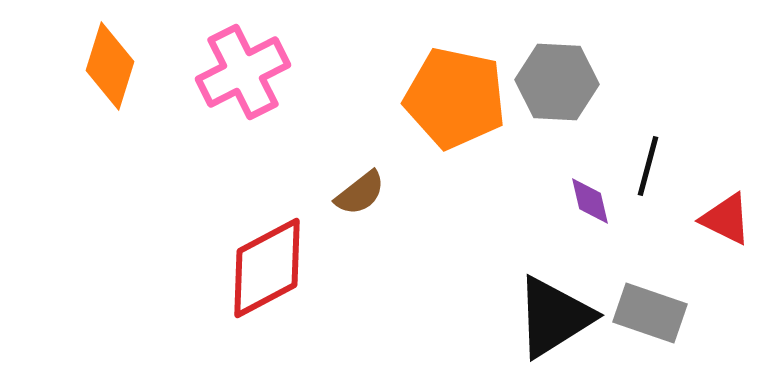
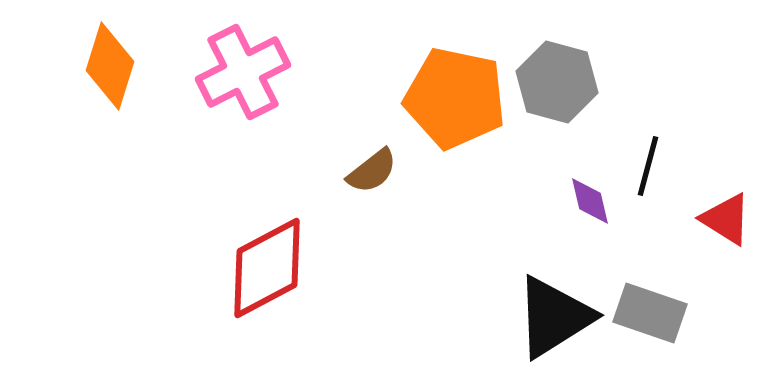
gray hexagon: rotated 12 degrees clockwise
brown semicircle: moved 12 px right, 22 px up
red triangle: rotated 6 degrees clockwise
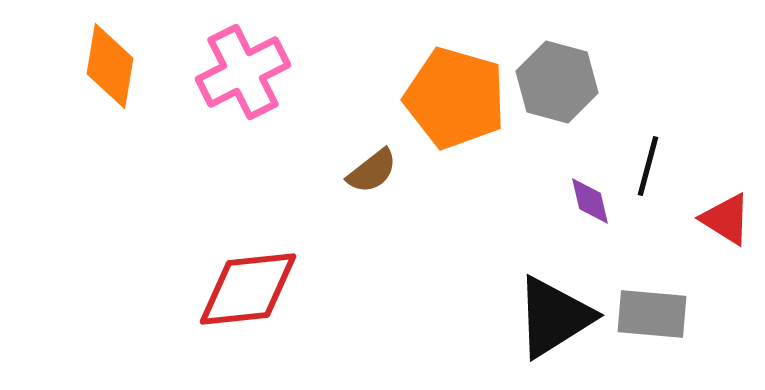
orange diamond: rotated 8 degrees counterclockwise
orange pentagon: rotated 4 degrees clockwise
red diamond: moved 19 px left, 21 px down; rotated 22 degrees clockwise
gray rectangle: moved 2 px right, 1 px down; rotated 14 degrees counterclockwise
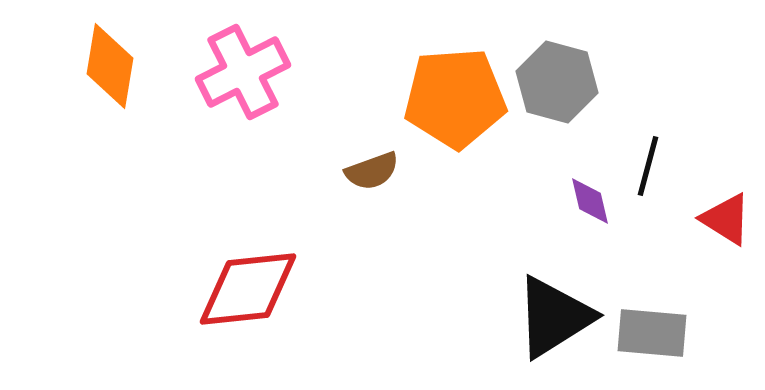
orange pentagon: rotated 20 degrees counterclockwise
brown semicircle: rotated 18 degrees clockwise
gray rectangle: moved 19 px down
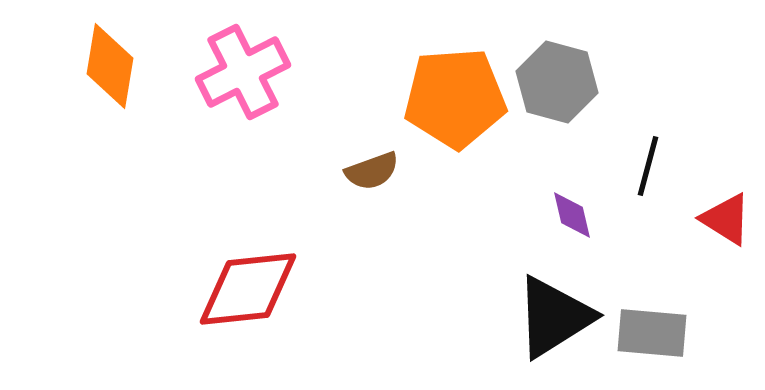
purple diamond: moved 18 px left, 14 px down
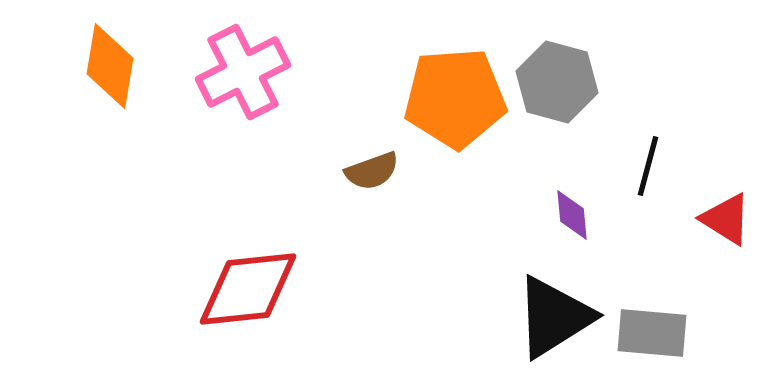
purple diamond: rotated 8 degrees clockwise
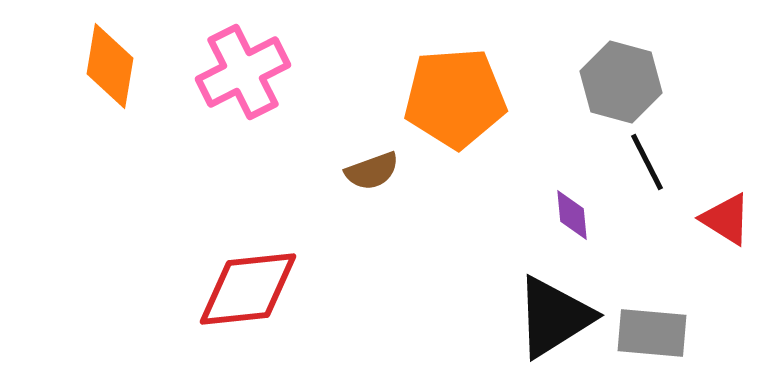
gray hexagon: moved 64 px right
black line: moved 1 px left, 4 px up; rotated 42 degrees counterclockwise
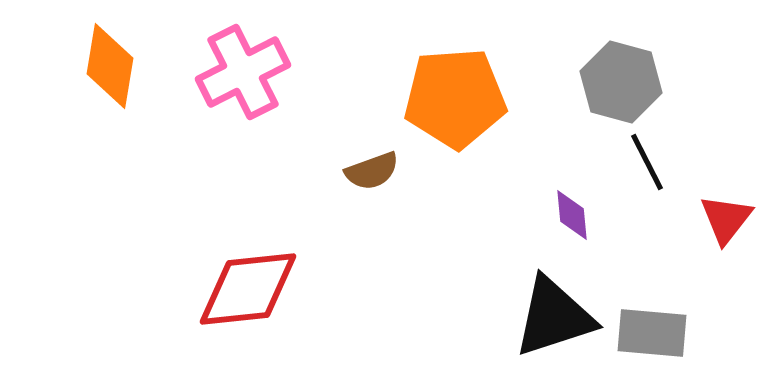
red triangle: rotated 36 degrees clockwise
black triangle: rotated 14 degrees clockwise
